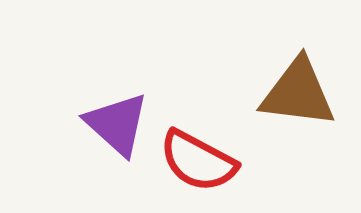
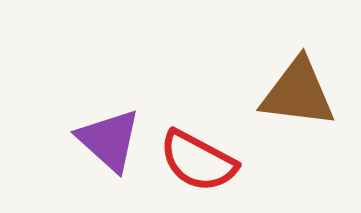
purple triangle: moved 8 px left, 16 px down
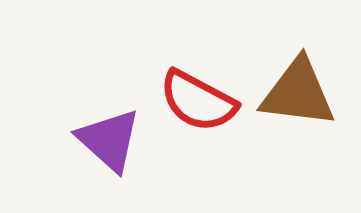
red semicircle: moved 60 px up
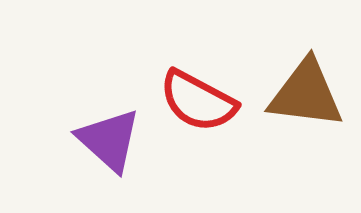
brown triangle: moved 8 px right, 1 px down
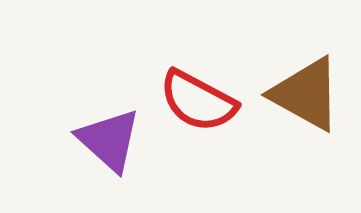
brown triangle: rotated 22 degrees clockwise
